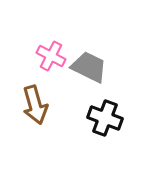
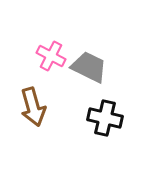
brown arrow: moved 2 px left, 2 px down
black cross: rotated 8 degrees counterclockwise
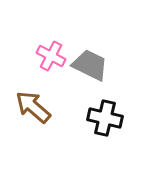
gray trapezoid: moved 1 px right, 2 px up
brown arrow: rotated 147 degrees clockwise
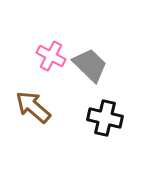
gray trapezoid: rotated 18 degrees clockwise
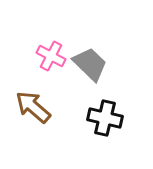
gray trapezoid: moved 1 px up
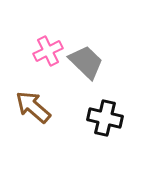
pink cross: moved 3 px left, 5 px up; rotated 36 degrees clockwise
gray trapezoid: moved 4 px left, 2 px up
